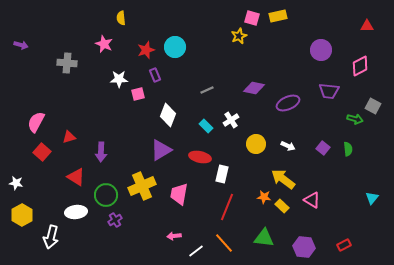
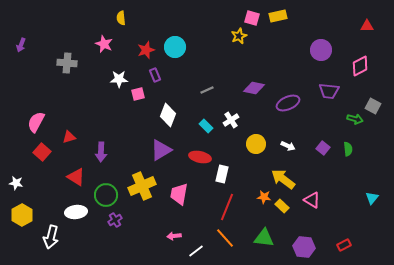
purple arrow at (21, 45): rotated 96 degrees clockwise
orange line at (224, 243): moved 1 px right, 5 px up
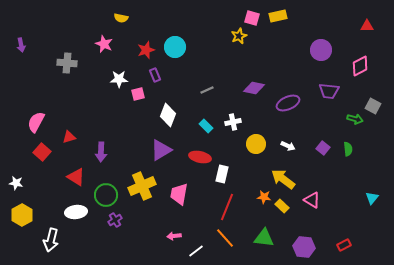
yellow semicircle at (121, 18): rotated 72 degrees counterclockwise
purple arrow at (21, 45): rotated 32 degrees counterclockwise
white cross at (231, 120): moved 2 px right, 2 px down; rotated 21 degrees clockwise
white arrow at (51, 237): moved 3 px down
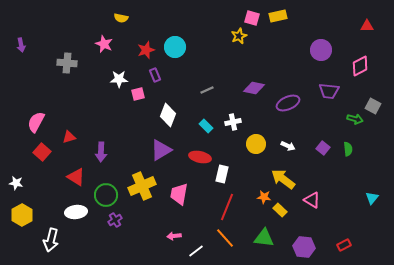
yellow rectangle at (282, 206): moved 2 px left, 4 px down
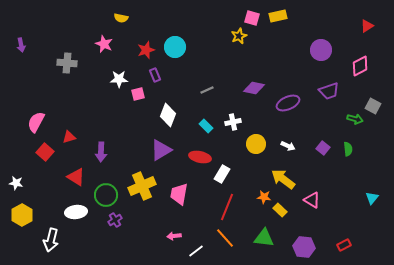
red triangle at (367, 26): rotated 32 degrees counterclockwise
purple trapezoid at (329, 91): rotated 25 degrees counterclockwise
red square at (42, 152): moved 3 px right
white rectangle at (222, 174): rotated 18 degrees clockwise
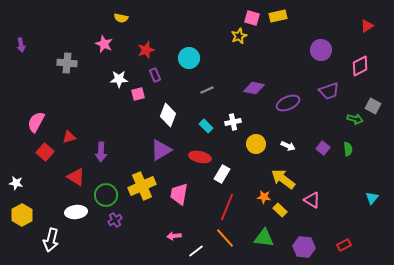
cyan circle at (175, 47): moved 14 px right, 11 px down
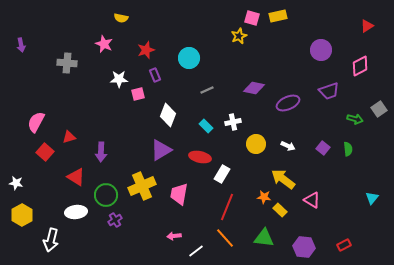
gray square at (373, 106): moved 6 px right, 3 px down; rotated 28 degrees clockwise
